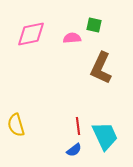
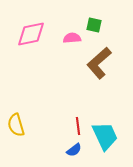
brown L-shape: moved 2 px left, 5 px up; rotated 24 degrees clockwise
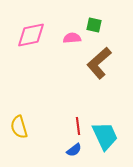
pink diamond: moved 1 px down
yellow semicircle: moved 3 px right, 2 px down
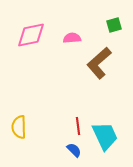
green square: moved 20 px right; rotated 28 degrees counterclockwise
yellow semicircle: rotated 15 degrees clockwise
blue semicircle: rotated 98 degrees counterclockwise
